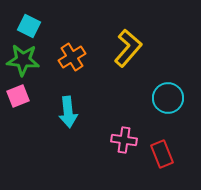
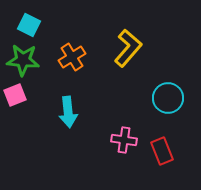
cyan square: moved 1 px up
pink square: moved 3 px left, 1 px up
red rectangle: moved 3 px up
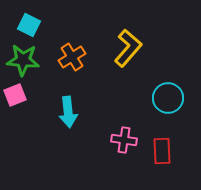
red rectangle: rotated 20 degrees clockwise
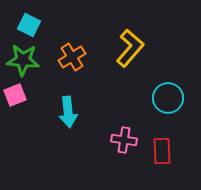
yellow L-shape: moved 2 px right
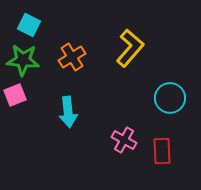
cyan circle: moved 2 px right
pink cross: rotated 20 degrees clockwise
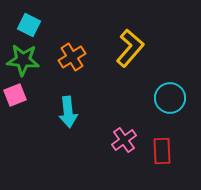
pink cross: rotated 25 degrees clockwise
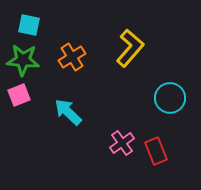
cyan square: rotated 15 degrees counterclockwise
pink square: moved 4 px right
cyan arrow: rotated 140 degrees clockwise
pink cross: moved 2 px left, 3 px down
red rectangle: moved 6 px left; rotated 20 degrees counterclockwise
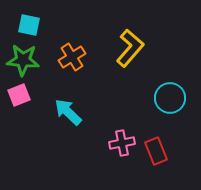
pink cross: rotated 25 degrees clockwise
